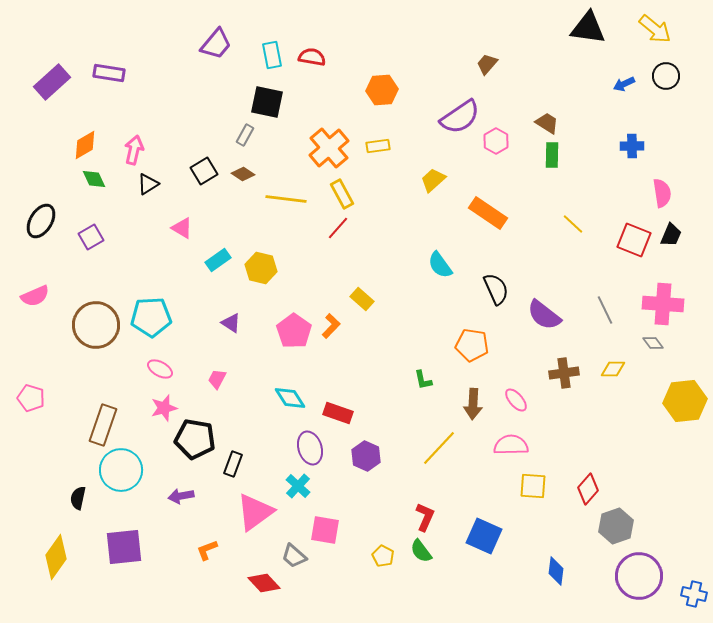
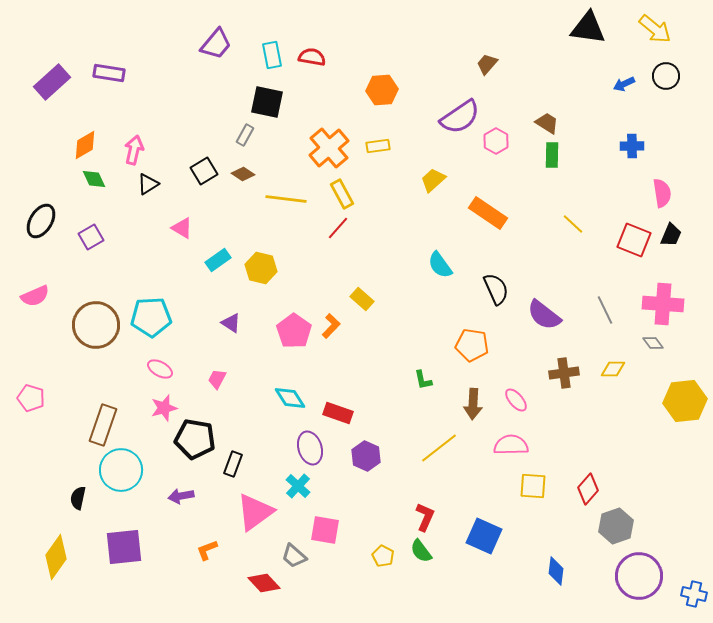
yellow line at (439, 448): rotated 9 degrees clockwise
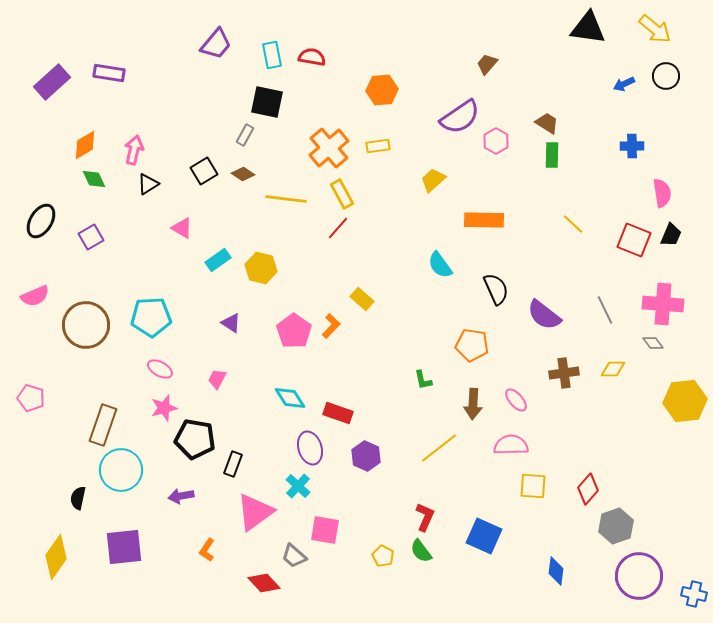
orange rectangle at (488, 213): moved 4 px left, 7 px down; rotated 33 degrees counterclockwise
brown circle at (96, 325): moved 10 px left
orange L-shape at (207, 550): rotated 35 degrees counterclockwise
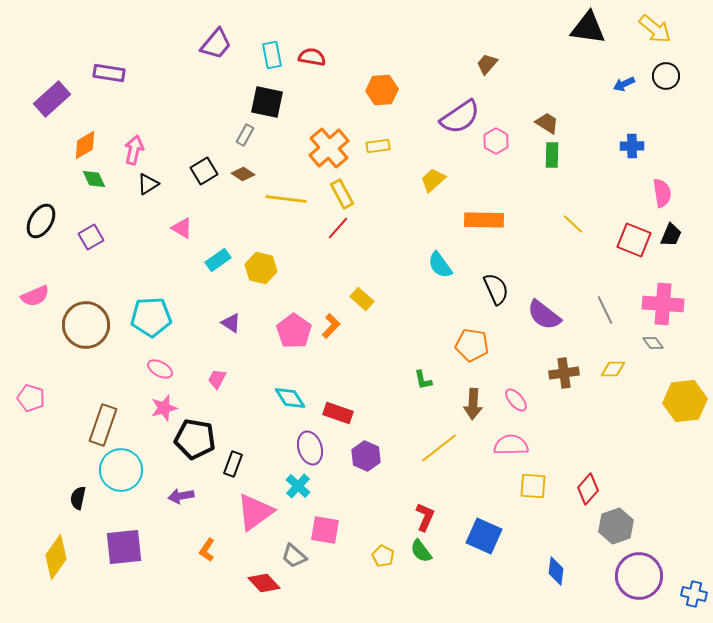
purple rectangle at (52, 82): moved 17 px down
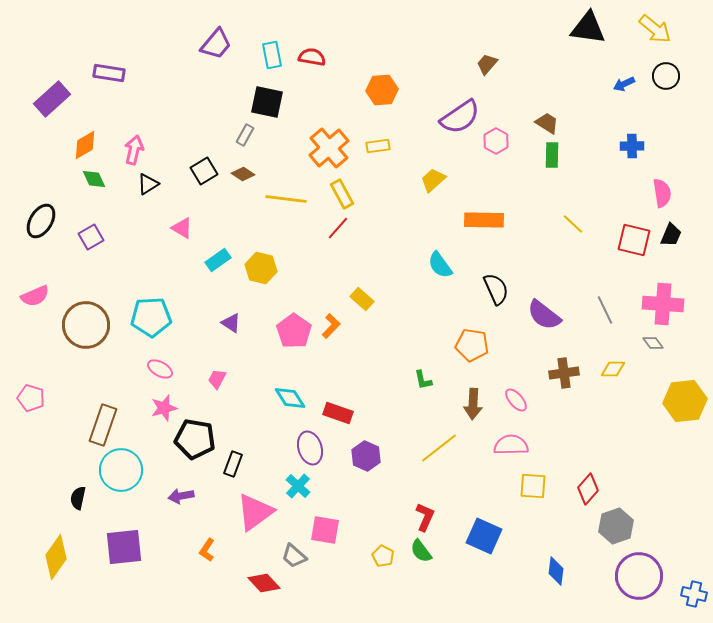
red square at (634, 240): rotated 8 degrees counterclockwise
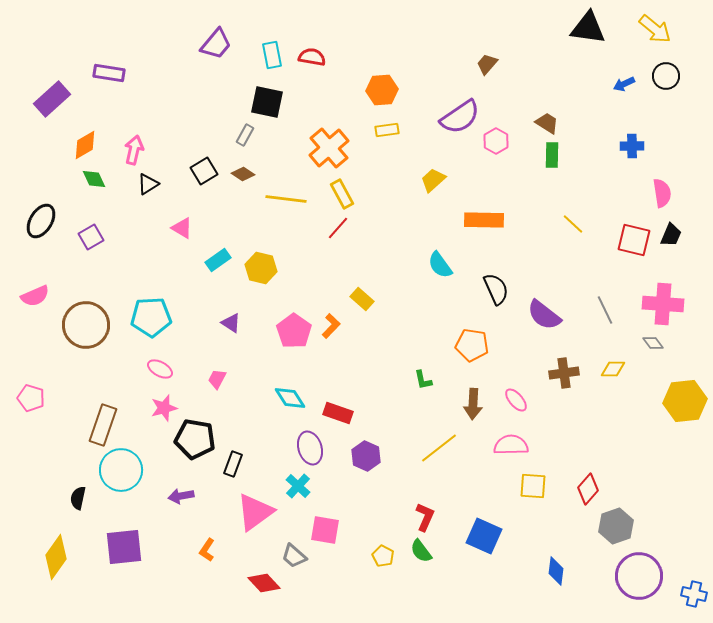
yellow rectangle at (378, 146): moved 9 px right, 16 px up
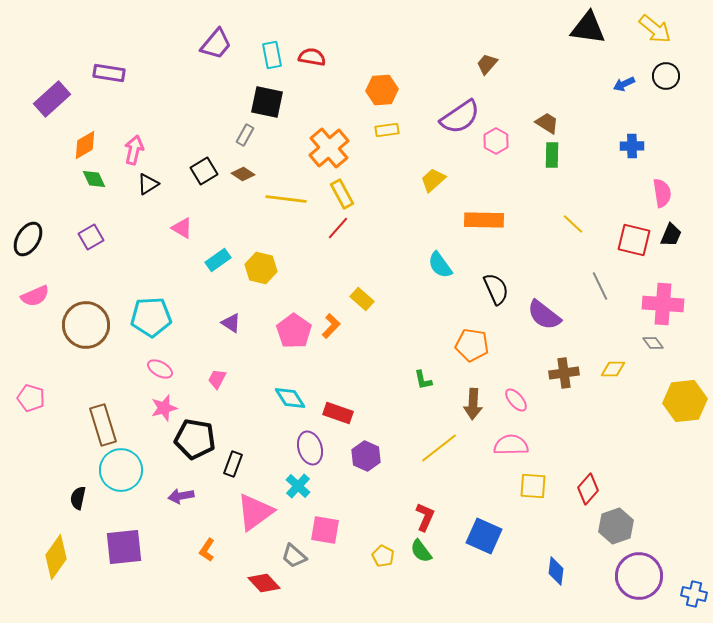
black ellipse at (41, 221): moved 13 px left, 18 px down
gray line at (605, 310): moved 5 px left, 24 px up
brown rectangle at (103, 425): rotated 36 degrees counterclockwise
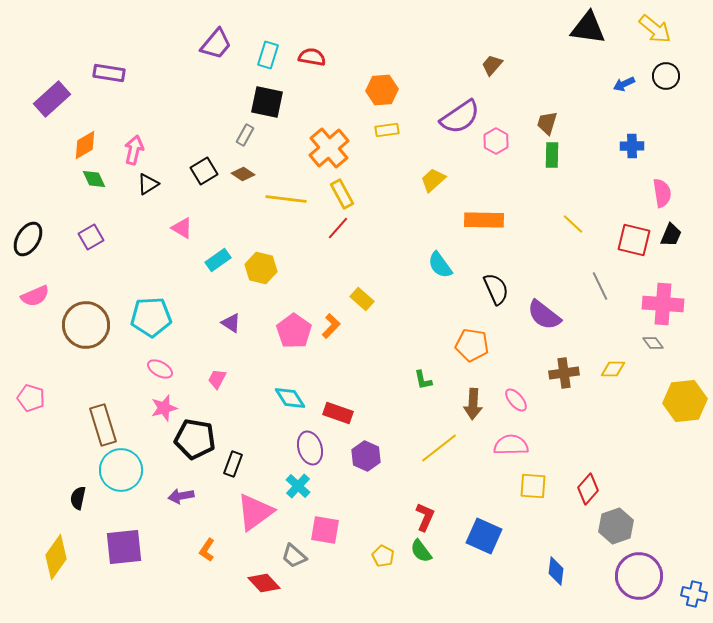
cyan rectangle at (272, 55): moved 4 px left; rotated 28 degrees clockwise
brown trapezoid at (487, 64): moved 5 px right, 1 px down
brown trapezoid at (547, 123): rotated 105 degrees counterclockwise
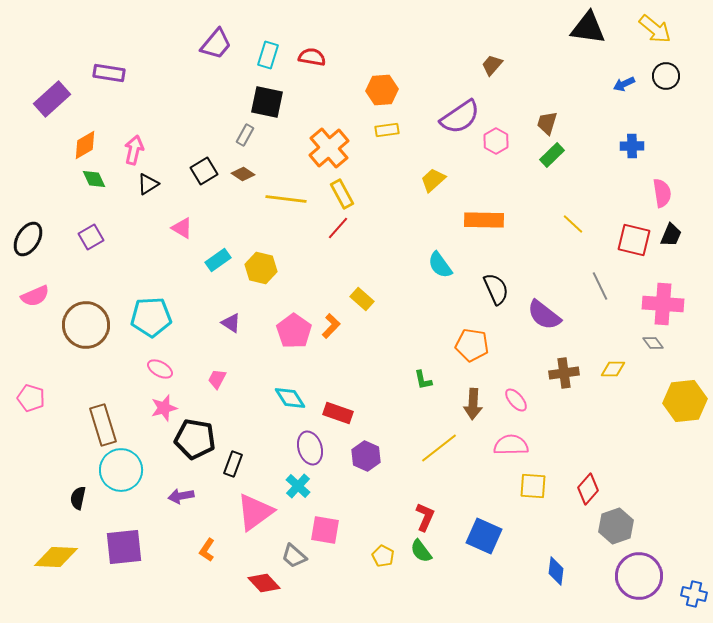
green rectangle at (552, 155): rotated 45 degrees clockwise
yellow diamond at (56, 557): rotated 57 degrees clockwise
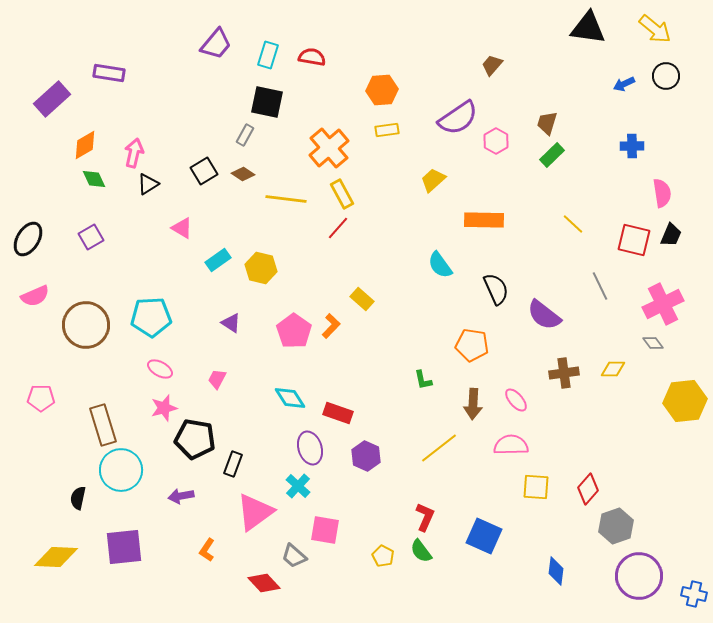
purple semicircle at (460, 117): moved 2 px left, 1 px down
pink arrow at (134, 150): moved 3 px down
pink cross at (663, 304): rotated 30 degrees counterclockwise
pink pentagon at (31, 398): moved 10 px right; rotated 16 degrees counterclockwise
yellow square at (533, 486): moved 3 px right, 1 px down
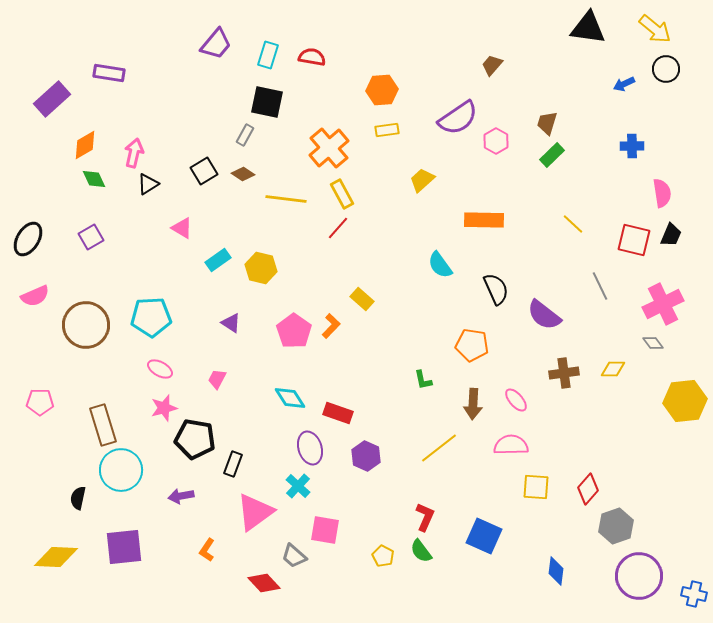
black circle at (666, 76): moved 7 px up
yellow trapezoid at (433, 180): moved 11 px left
pink pentagon at (41, 398): moved 1 px left, 4 px down
